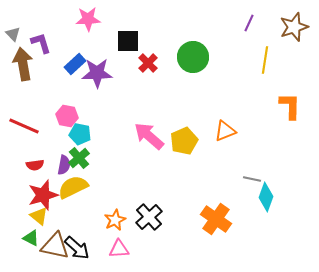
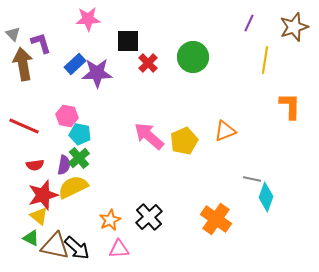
orange star: moved 5 px left
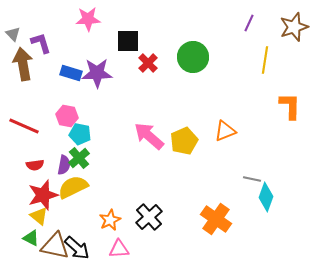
blue rectangle: moved 4 px left, 9 px down; rotated 60 degrees clockwise
